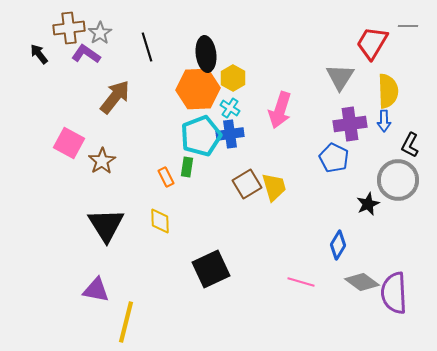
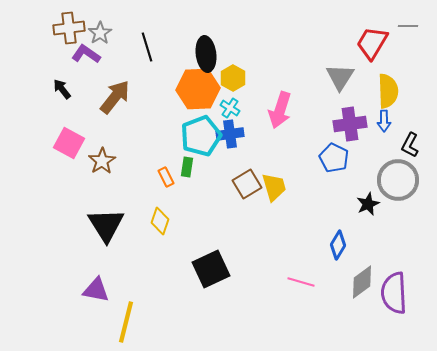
black arrow: moved 23 px right, 35 px down
yellow diamond: rotated 20 degrees clockwise
gray diamond: rotated 72 degrees counterclockwise
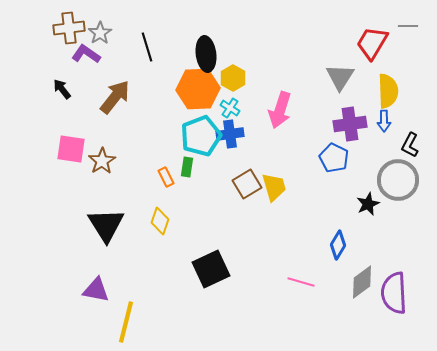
pink square: moved 2 px right, 6 px down; rotated 20 degrees counterclockwise
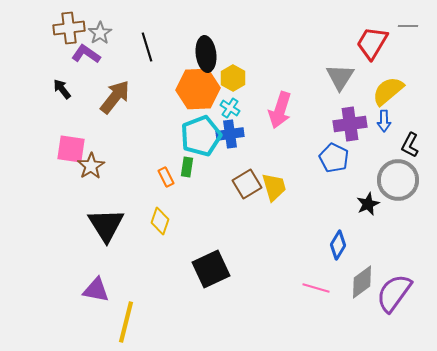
yellow semicircle: rotated 128 degrees counterclockwise
brown star: moved 11 px left, 5 px down
pink line: moved 15 px right, 6 px down
purple semicircle: rotated 39 degrees clockwise
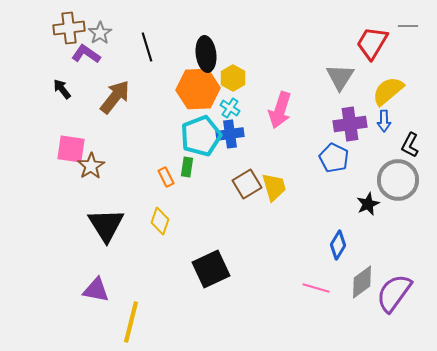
yellow line: moved 5 px right
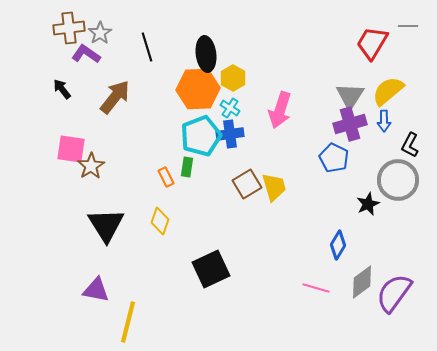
gray triangle: moved 10 px right, 19 px down
purple cross: rotated 8 degrees counterclockwise
yellow line: moved 3 px left
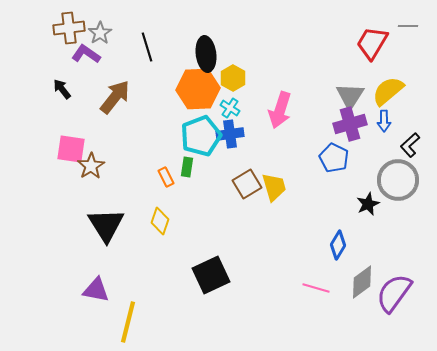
black L-shape: rotated 20 degrees clockwise
black square: moved 6 px down
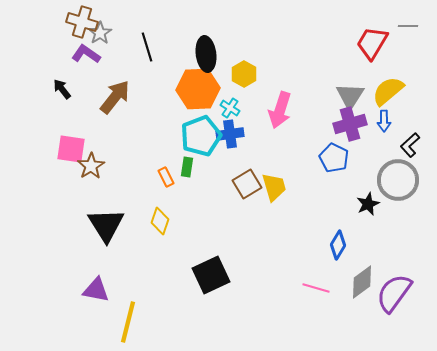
brown cross: moved 13 px right, 6 px up; rotated 24 degrees clockwise
yellow hexagon: moved 11 px right, 4 px up
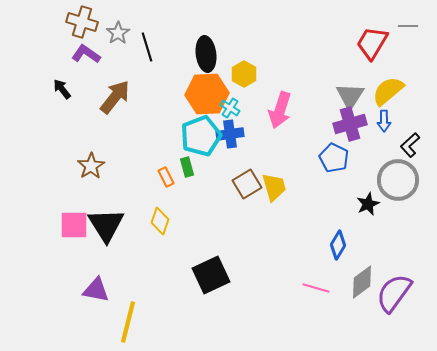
gray star: moved 18 px right
orange hexagon: moved 9 px right, 5 px down
pink square: moved 3 px right, 76 px down; rotated 8 degrees counterclockwise
green rectangle: rotated 24 degrees counterclockwise
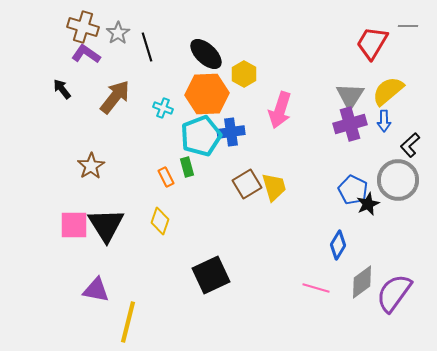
brown cross: moved 1 px right, 5 px down
black ellipse: rotated 40 degrees counterclockwise
cyan cross: moved 67 px left; rotated 12 degrees counterclockwise
blue cross: moved 1 px right, 2 px up
blue pentagon: moved 19 px right, 32 px down
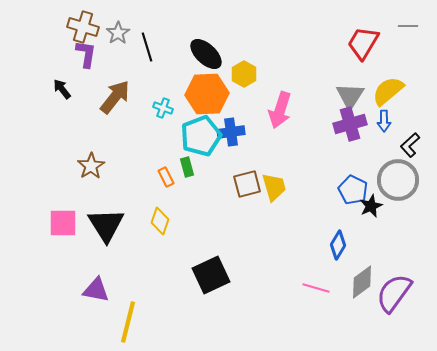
red trapezoid: moved 9 px left
purple L-shape: rotated 64 degrees clockwise
brown square: rotated 16 degrees clockwise
black star: moved 3 px right, 2 px down
pink square: moved 11 px left, 2 px up
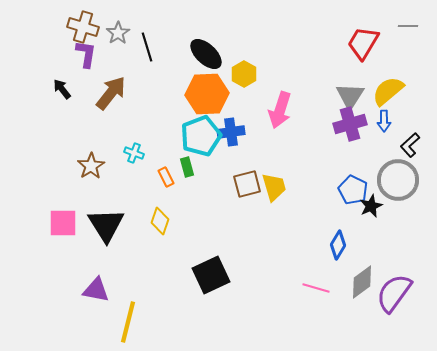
brown arrow: moved 4 px left, 4 px up
cyan cross: moved 29 px left, 45 px down
